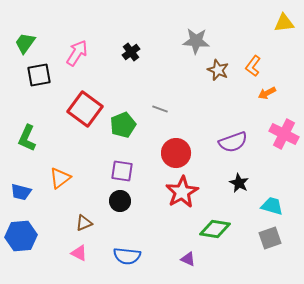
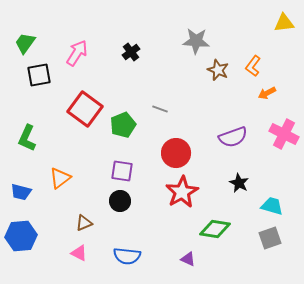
purple semicircle: moved 5 px up
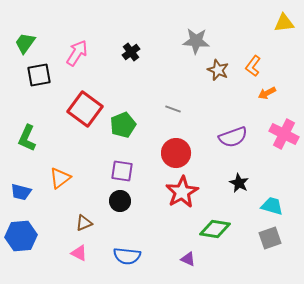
gray line: moved 13 px right
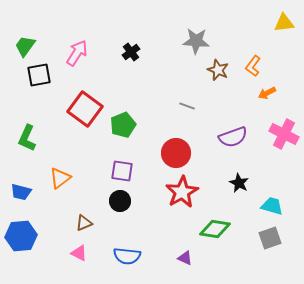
green trapezoid: moved 3 px down
gray line: moved 14 px right, 3 px up
purple triangle: moved 3 px left, 1 px up
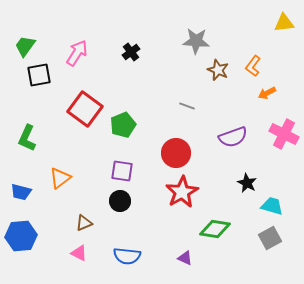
black star: moved 8 px right
gray square: rotated 10 degrees counterclockwise
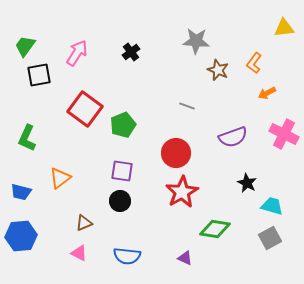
yellow triangle: moved 5 px down
orange L-shape: moved 1 px right, 3 px up
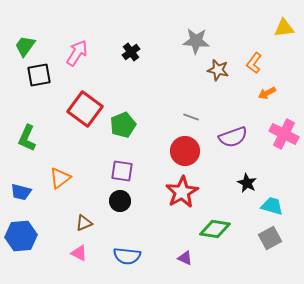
brown star: rotated 10 degrees counterclockwise
gray line: moved 4 px right, 11 px down
red circle: moved 9 px right, 2 px up
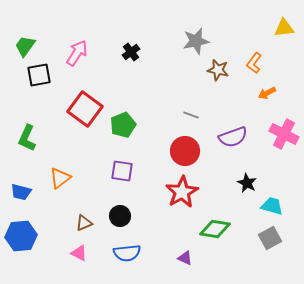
gray star: rotated 16 degrees counterclockwise
gray line: moved 2 px up
black circle: moved 15 px down
blue semicircle: moved 3 px up; rotated 12 degrees counterclockwise
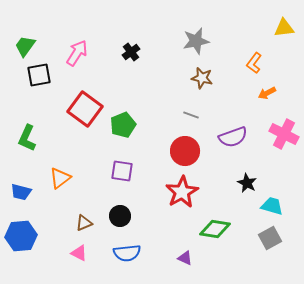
brown star: moved 16 px left, 8 px down
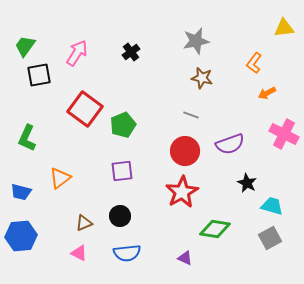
purple semicircle: moved 3 px left, 7 px down
purple square: rotated 15 degrees counterclockwise
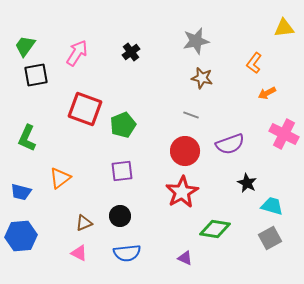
black square: moved 3 px left
red square: rotated 16 degrees counterclockwise
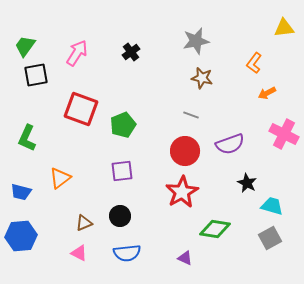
red square: moved 4 px left
